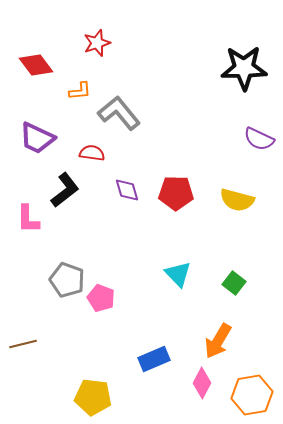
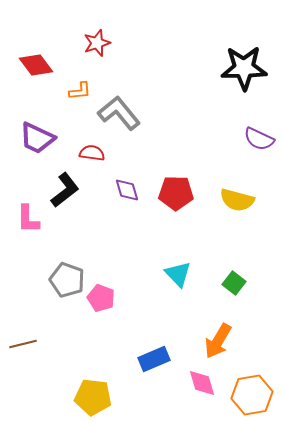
pink diamond: rotated 44 degrees counterclockwise
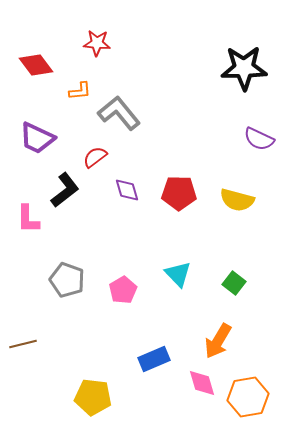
red star: rotated 24 degrees clockwise
red semicircle: moved 3 px right, 4 px down; rotated 45 degrees counterclockwise
red pentagon: moved 3 px right
pink pentagon: moved 22 px right, 8 px up; rotated 20 degrees clockwise
orange hexagon: moved 4 px left, 2 px down
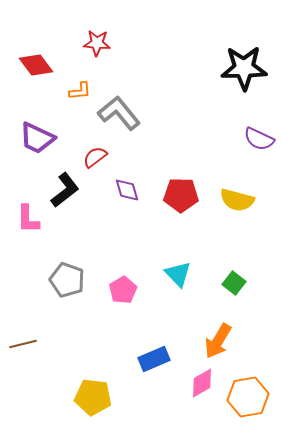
red pentagon: moved 2 px right, 2 px down
pink diamond: rotated 76 degrees clockwise
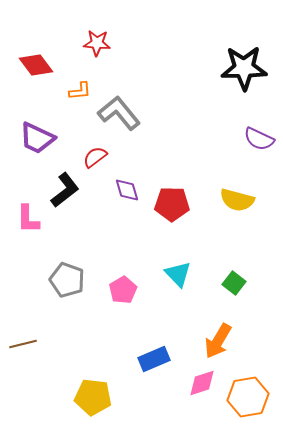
red pentagon: moved 9 px left, 9 px down
pink diamond: rotated 12 degrees clockwise
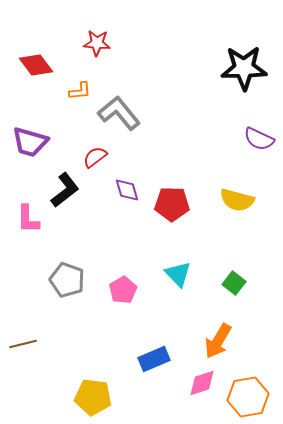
purple trapezoid: moved 7 px left, 4 px down; rotated 9 degrees counterclockwise
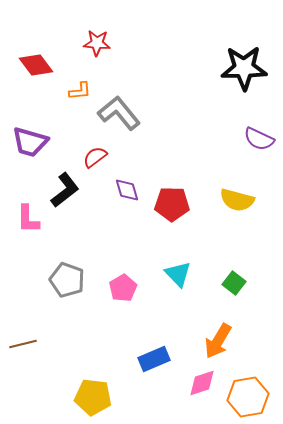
pink pentagon: moved 2 px up
